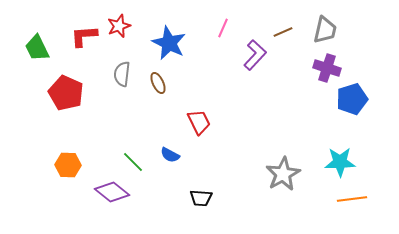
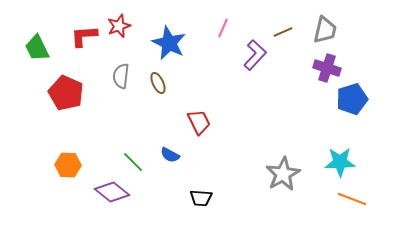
gray semicircle: moved 1 px left, 2 px down
orange line: rotated 28 degrees clockwise
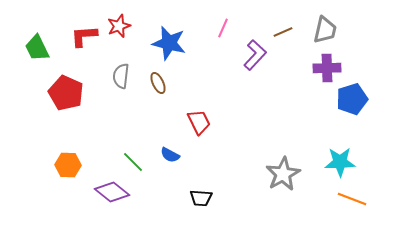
blue star: rotated 12 degrees counterclockwise
purple cross: rotated 20 degrees counterclockwise
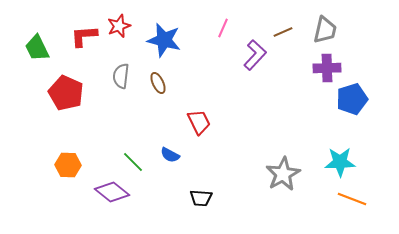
blue star: moved 5 px left, 3 px up
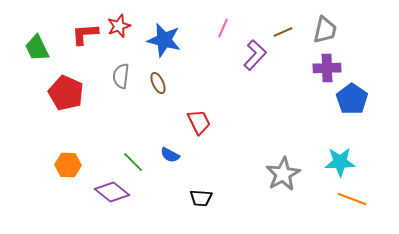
red L-shape: moved 1 px right, 2 px up
blue pentagon: rotated 20 degrees counterclockwise
